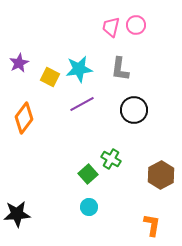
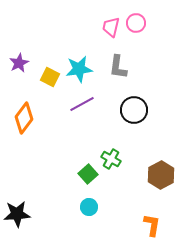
pink circle: moved 2 px up
gray L-shape: moved 2 px left, 2 px up
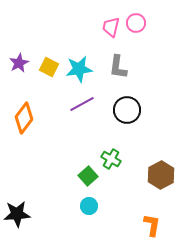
yellow square: moved 1 px left, 10 px up
black circle: moved 7 px left
green square: moved 2 px down
cyan circle: moved 1 px up
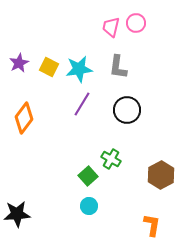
purple line: rotated 30 degrees counterclockwise
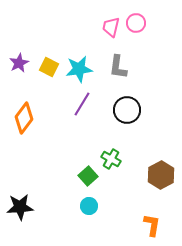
black star: moved 3 px right, 7 px up
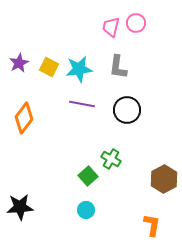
purple line: rotated 70 degrees clockwise
brown hexagon: moved 3 px right, 4 px down
cyan circle: moved 3 px left, 4 px down
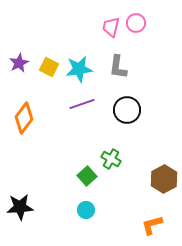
purple line: rotated 30 degrees counterclockwise
green square: moved 1 px left
orange L-shape: rotated 115 degrees counterclockwise
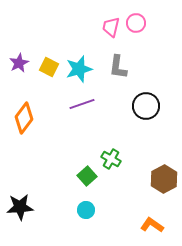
cyan star: rotated 8 degrees counterclockwise
black circle: moved 19 px right, 4 px up
orange L-shape: rotated 50 degrees clockwise
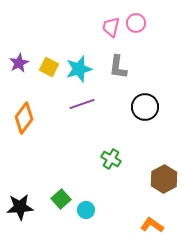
black circle: moved 1 px left, 1 px down
green square: moved 26 px left, 23 px down
